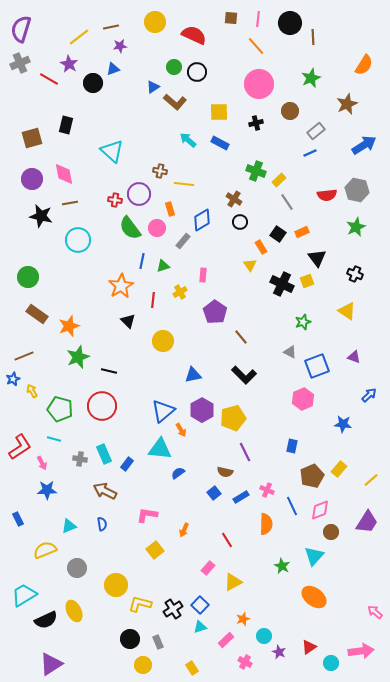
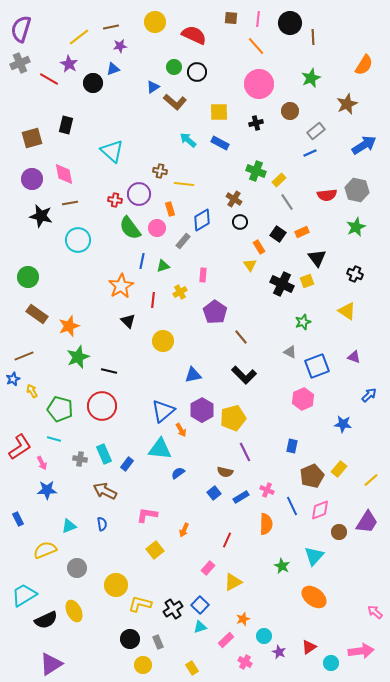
orange rectangle at (261, 247): moved 2 px left
brown circle at (331, 532): moved 8 px right
red line at (227, 540): rotated 56 degrees clockwise
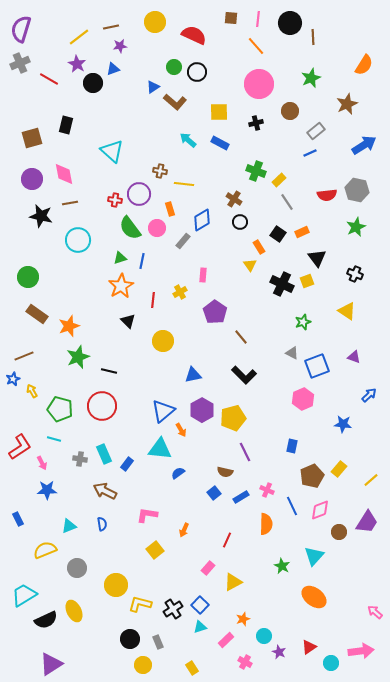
purple star at (69, 64): moved 8 px right
green triangle at (163, 266): moved 43 px left, 8 px up
gray triangle at (290, 352): moved 2 px right, 1 px down
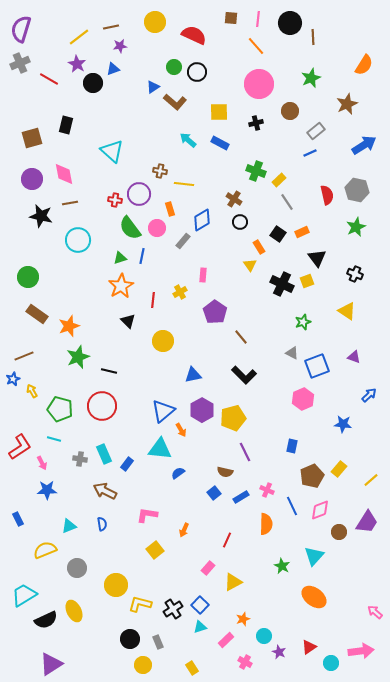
red semicircle at (327, 195): rotated 96 degrees counterclockwise
blue line at (142, 261): moved 5 px up
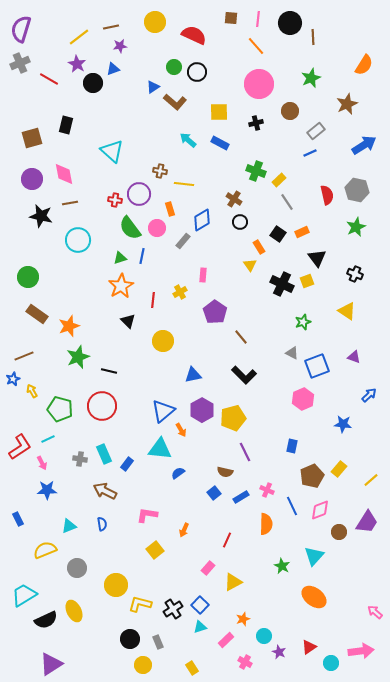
cyan line at (54, 439): moved 6 px left; rotated 40 degrees counterclockwise
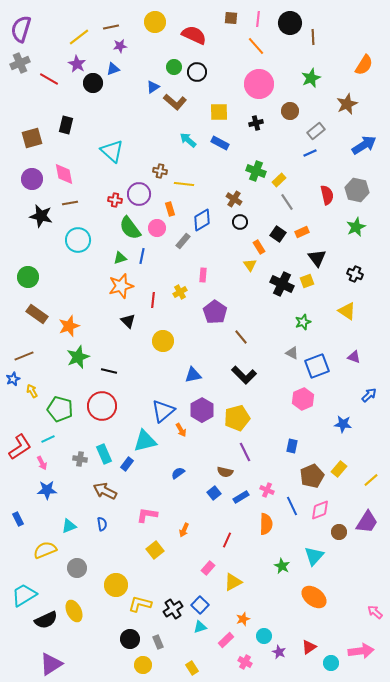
orange star at (121, 286): rotated 15 degrees clockwise
yellow pentagon at (233, 418): moved 4 px right
cyan triangle at (160, 449): moved 15 px left, 8 px up; rotated 20 degrees counterclockwise
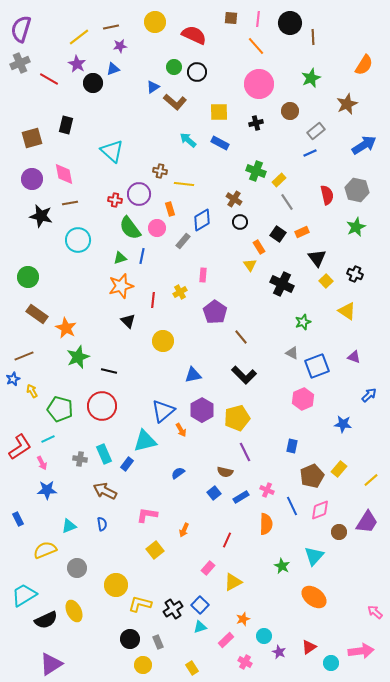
yellow square at (307, 281): moved 19 px right; rotated 24 degrees counterclockwise
orange star at (69, 326): moved 3 px left, 2 px down; rotated 25 degrees counterclockwise
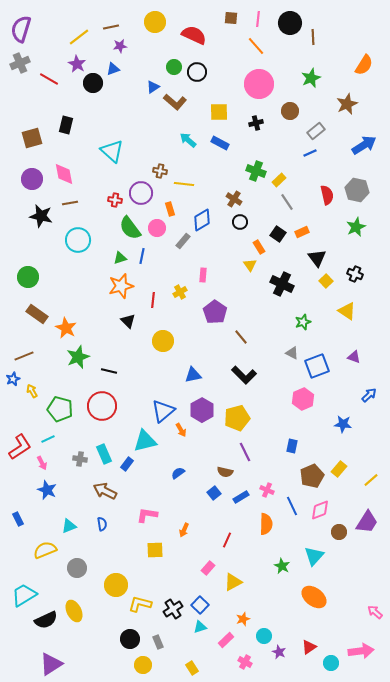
purple circle at (139, 194): moved 2 px right, 1 px up
blue star at (47, 490): rotated 24 degrees clockwise
yellow square at (155, 550): rotated 36 degrees clockwise
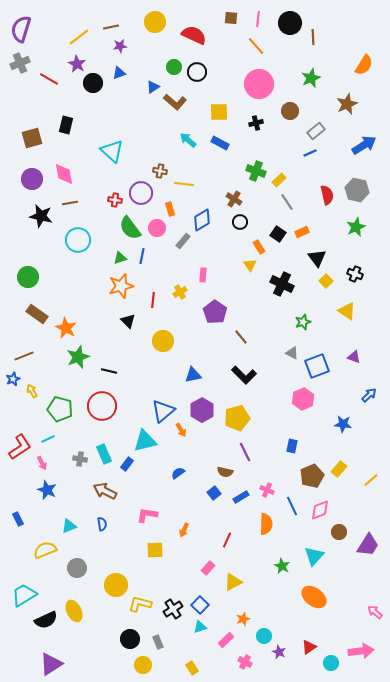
blue triangle at (113, 69): moved 6 px right, 4 px down
purple trapezoid at (367, 522): moved 1 px right, 23 px down
